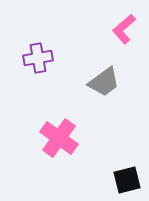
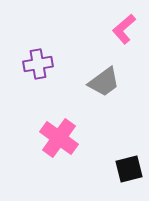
purple cross: moved 6 px down
black square: moved 2 px right, 11 px up
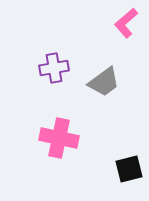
pink L-shape: moved 2 px right, 6 px up
purple cross: moved 16 px right, 4 px down
pink cross: rotated 24 degrees counterclockwise
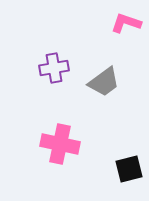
pink L-shape: rotated 60 degrees clockwise
pink cross: moved 1 px right, 6 px down
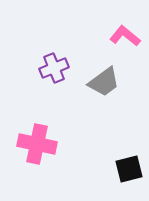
pink L-shape: moved 1 px left, 13 px down; rotated 20 degrees clockwise
purple cross: rotated 12 degrees counterclockwise
pink cross: moved 23 px left
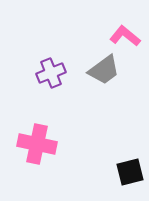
purple cross: moved 3 px left, 5 px down
gray trapezoid: moved 12 px up
black square: moved 1 px right, 3 px down
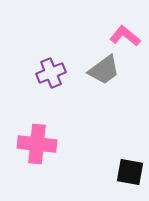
pink cross: rotated 6 degrees counterclockwise
black square: rotated 24 degrees clockwise
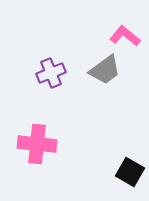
gray trapezoid: moved 1 px right
black square: rotated 20 degrees clockwise
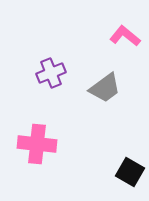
gray trapezoid: moved 18 px down
